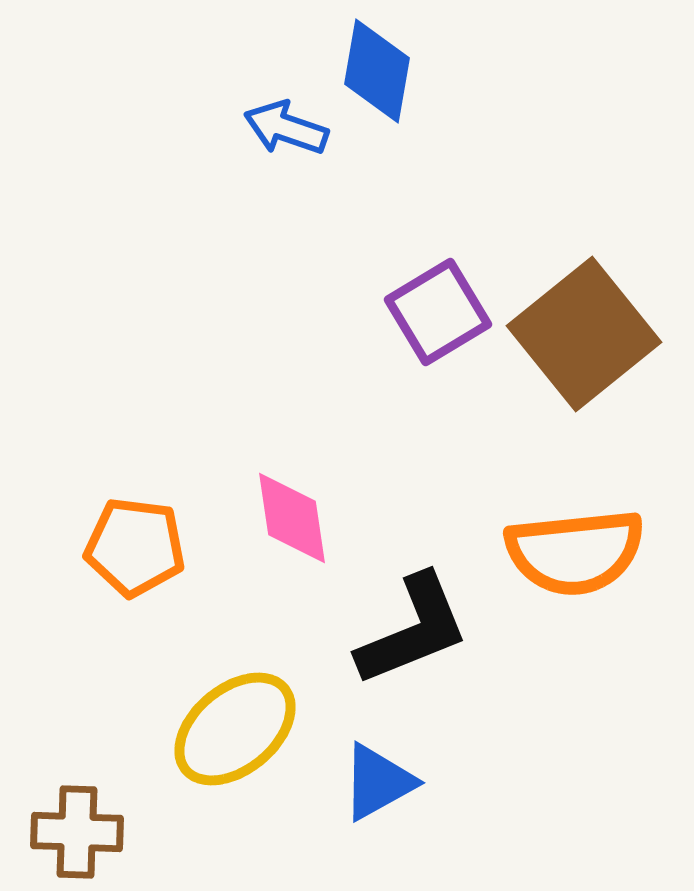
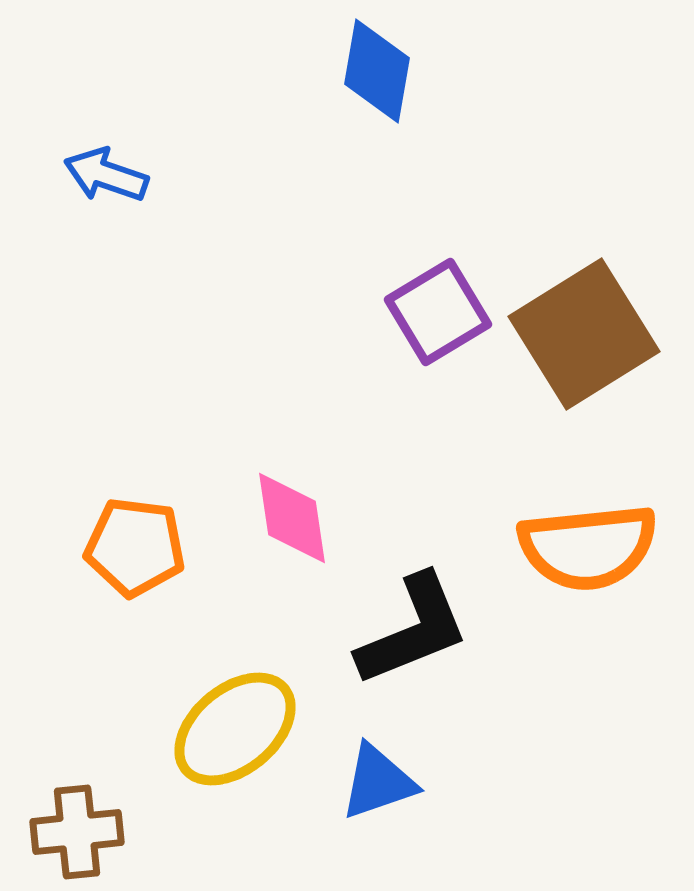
blue arrow: moved 180 px left, 47 px down
brown square: rotated 7 degrees clockwise
orange semicircle: moved 13 px right, 5 px up
blue triangle: rotated 10 degrees clockwise
brown cross: rotated 8 degrees counterclockwise
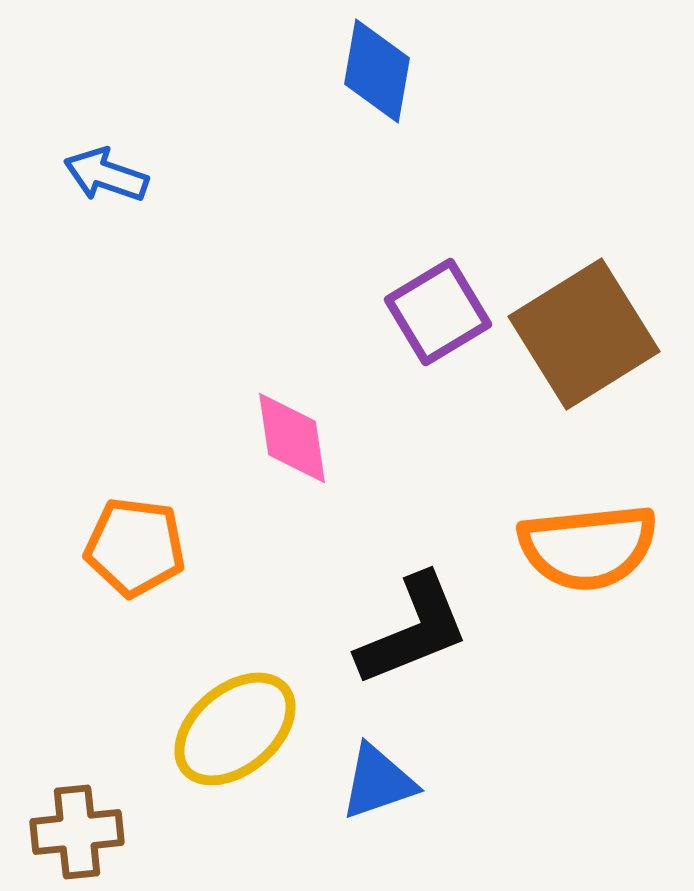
pink diamond: moved 80 px up
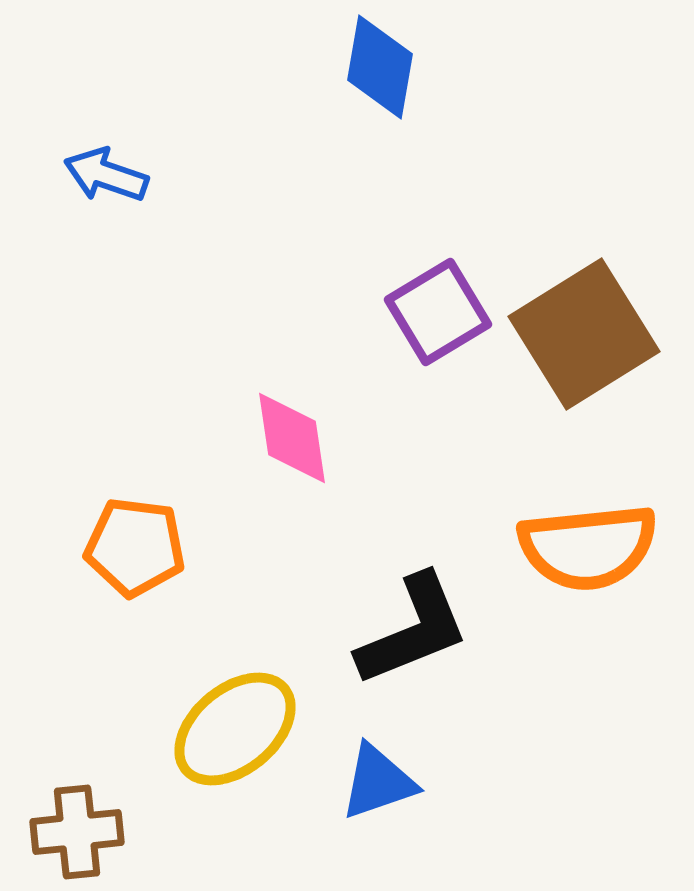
blue diamond: moved 3 px right, 4 px up
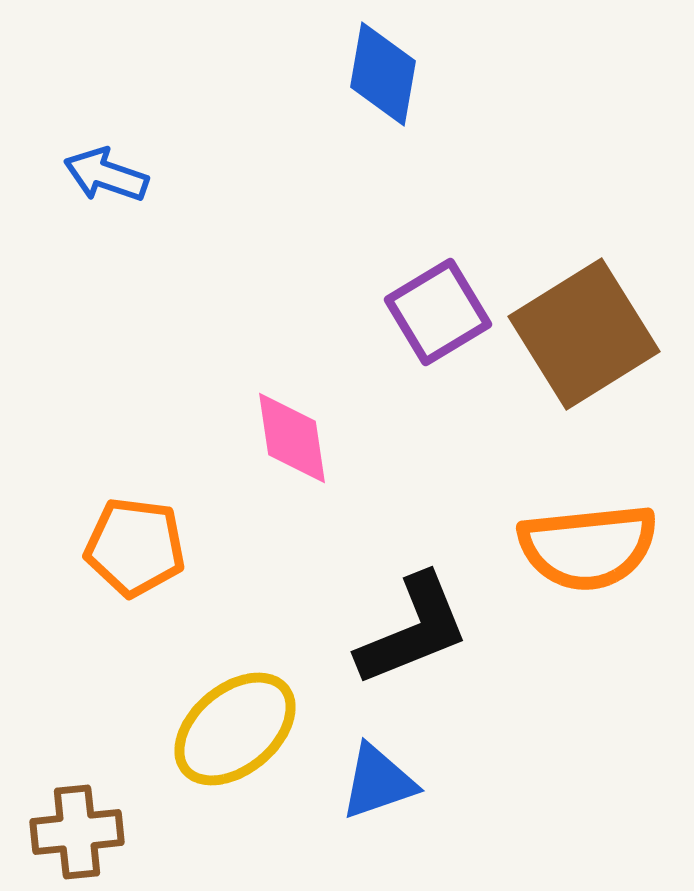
blue diamond: moved 3 px right, 7 px down
